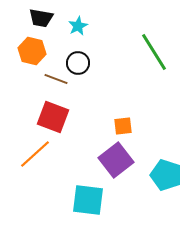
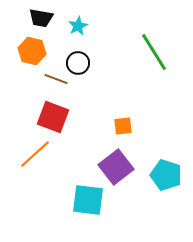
purple square: moved 7 px down
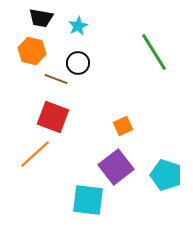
orange square: rotated 18 degrees counterclockwise
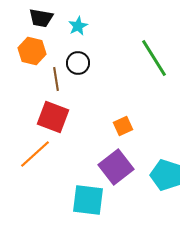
green line: moved 6 px down
brown line: rotated 60 degrees clockwise
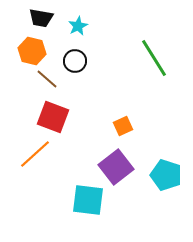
black circle: moved 3 px left, 2 px up
brown line: moved 9 px left; rotated 40 degrees counterclockwise
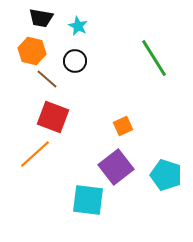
cyan star: rotated 18 degrees counterclockwise
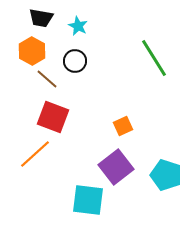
orange hexagon: rotated 16 degrees clockwise
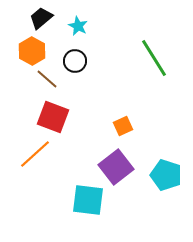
black trapezoid: rotated 130 degrees clockwise
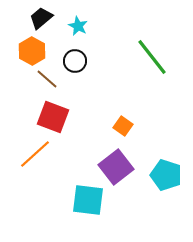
green line: moved 2 px left, 1 px up; rotated 6 degrees counterclockwise
orange square: rotated 30 degrees counterclockwise
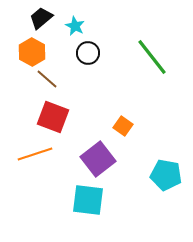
cyan star: moved 3 px left
orange hexagon: moved 1 px down
black circle: moved 13 px right, 8 px up
orange line: rotated 24 degrees clockwise
purple square: moved 18 px left, 8 px up
cyan pentagon: rotated 8 degrees counterclockwise
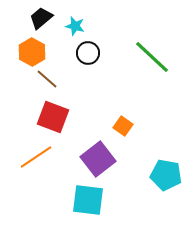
cyan star: rotated 12 degrees counterclockwise
green line: rotated 9 degrees counterclockwise
orange line: moved 1 px right, 3 px down; rotated 16 degrees counterclockwise
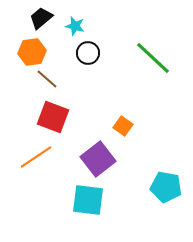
orange hexagon: rotated 24 degrees clockwise
green line: moved 1 px right, 1 px down
cyan pentagon: moved 12 px down
